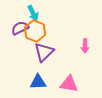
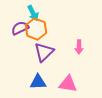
orange hexagon: moved 1 px right, 2 px up
pink arrow: moved 6 px left, 1 px down
pink triangle: moved 1 px left
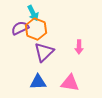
pink triangle: moved 2 px right, 1 px up
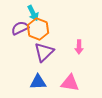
orange hexagon: moved 2 px right
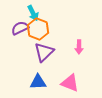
pink triangle: rotated 12 degrees clockwise
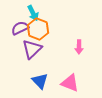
purple triangle: moved 12 px left, 3 px up
blue triangle: moved 2 px right, 1 px up; rotated 48 degrees clockwise
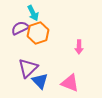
orange hexagon: moved 4 px down; rotated 20 degrees clockwise
purple triangle: moved 4 px left, 19 px down
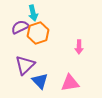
cyan arrow: rotated 14 degrees clockwise
purple semicircle: moved 1 px up
purple triangle: moved 3 px left, 3 px up
pink triangle: rotated 30 degrees counterclockwise
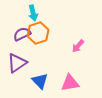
purple semicircle: moved 2 px right, 7 px down
pink arrow: moved 1 px left, 1 px up; rotated 40 degrees clockwise
purple triangle: moved 8 px left, 2 px up; rotated 10 degrees clockwise
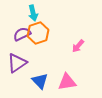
pink triangle: moved 3 px left, 1 px up
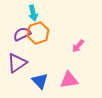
pink triangle: moved 2 px right, 2 px up
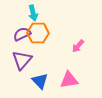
orange hexagon: rotated 20 degrees clockwise
purple triangle: moved 5 px right, 3 px up; rotated 15 degrees counterclockwise
